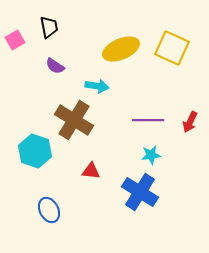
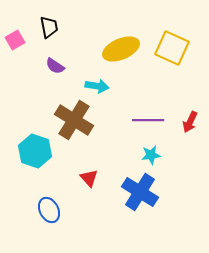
red triangle: moved 2 px left, 7 px down; rotated 42 degrees clockwise
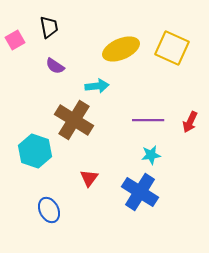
cyan arrow: rotated 15 degrees counterclockwise
red triangle: rotated 18 degrees clockwise
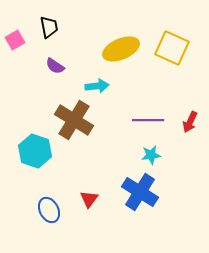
red triangle: moved 21 px down
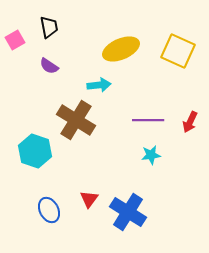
yellow square: moved 6 px right, 3 px down
purple semicircle: moved 6 px left
cyan arrow: moved 2 px right, 1 px up
brown cross: moved 2 px right
blue cross: moved 12 px left, 20 px down
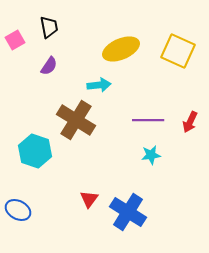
purple semicircle: rotated 90 degrees counterclockwise
blue ellipse: moved 31 px left; rotated 35 degrees counterclockwise
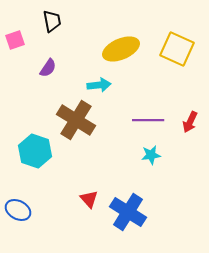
black trapezoid: moved 3 px right, 6 px up
pink square: rotated 12 degrees clockwise
yellow square: moved 1 px left, 2 px up
purple semicircle: moved 1 px left, 2 px down
red triangle: rotated 18 degrees counterclockwise
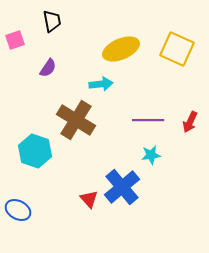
cyan arrow: moved 2 px right, 1 px up
blue cross: moved 6 px left, 25 px up; rotated 18 degrees clockwise
